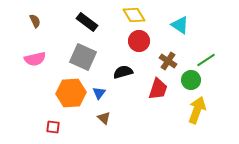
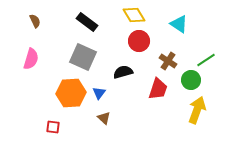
cyan triangle: moved 1 px left, 1 px up
pink semicircle: moved 4 px left; rotated 60 degrees counterclockwise
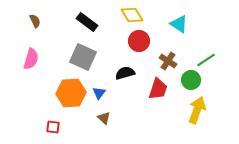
yellow diamond: moved 2 px left
black semicircle: moved 2 px right, 1 px down
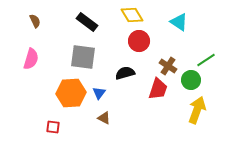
cyan triangle: moved 2 px up
gray square: rotated 16 degrees counterclockwise
brown cross: moved 5 px down
brown triangle: rotated 16 degrees counterclockwise
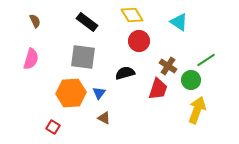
red square: rotated 24 degrees clockwise
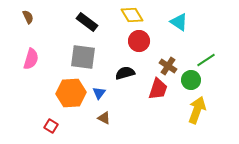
brown semicircle: moved 7 px left, 4 px up
red square: moved 2 px left, 1 px up
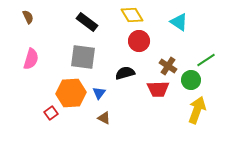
red trapezoid: rotated 70 degrees clockwise
red square: moved 13 px up; rotated 24 degrees clockwise
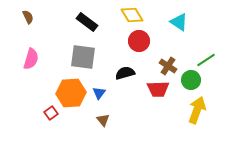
brown triangle: moved 1 px left, 2 px down; rotated 24 degrees clockwise
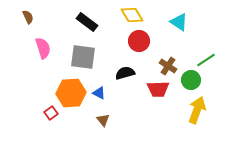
pink semicircle: moved 12 px right, 11 px up; rotated 35 degrees counterclockwise
blue triangle: rotated 40 degrees counterclockwise
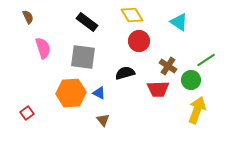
red square: moved 24 px left
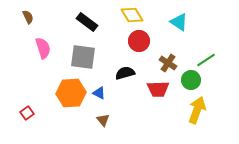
brown cross: moved 3 px up
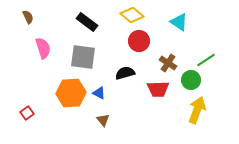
yellow diamond: rotated 20 degrees counterclockwise
